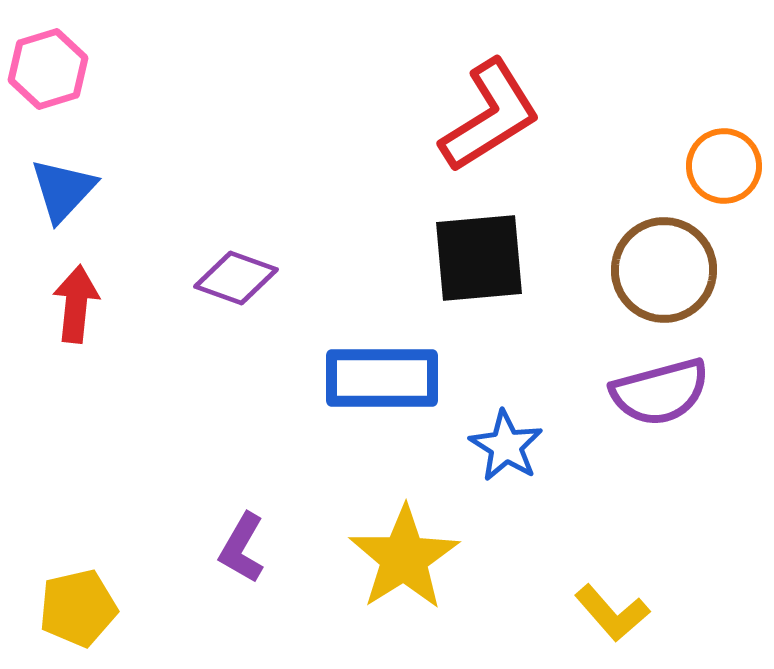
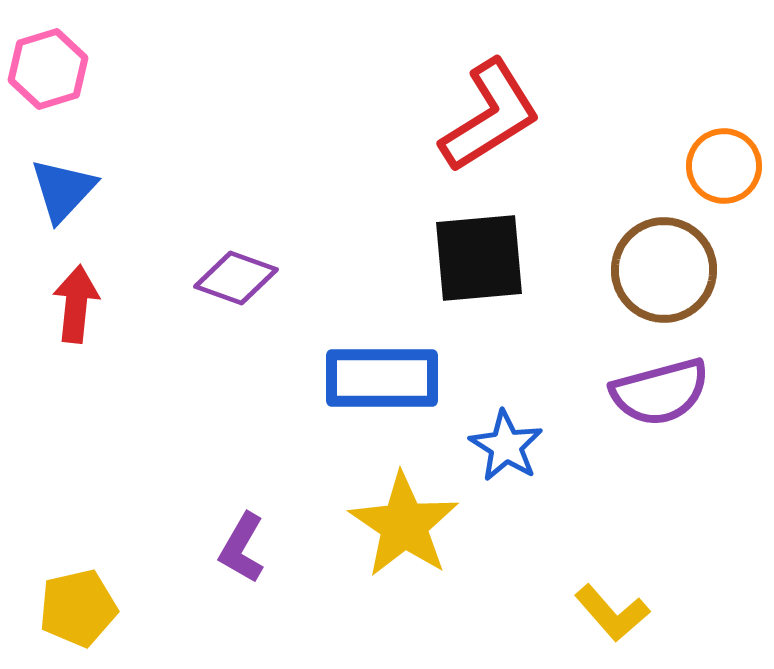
yellow star: moved 33 px up; rotated 6 degrees counterclockwise
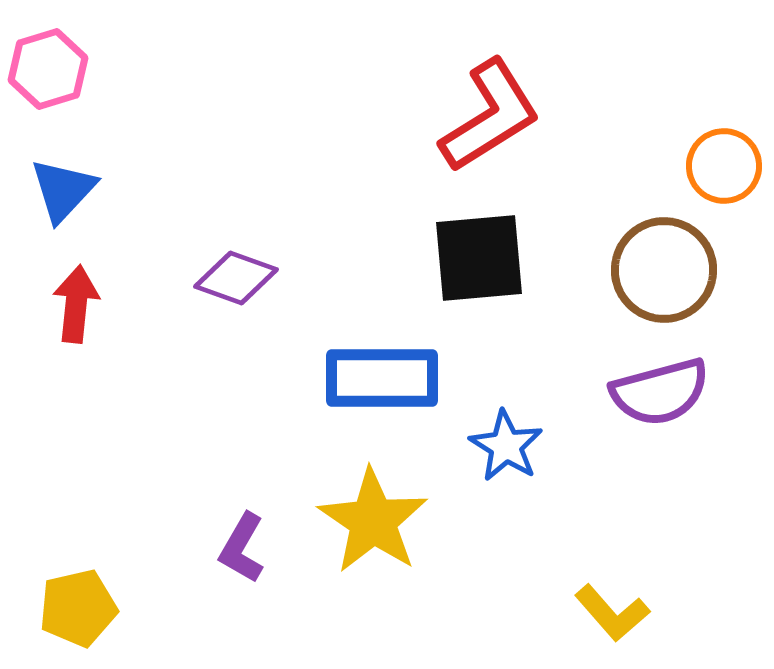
yellow star: moved 31 px left, 4 px up
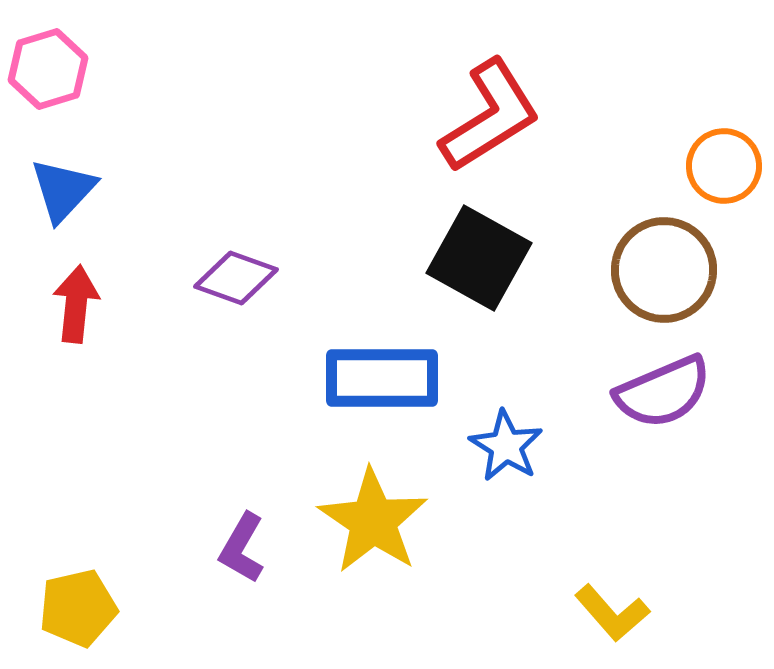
black square: rotated 34 degrees clockwise
purple semicircle: moved 3 px right; rotated 8 degrees counterclockwise
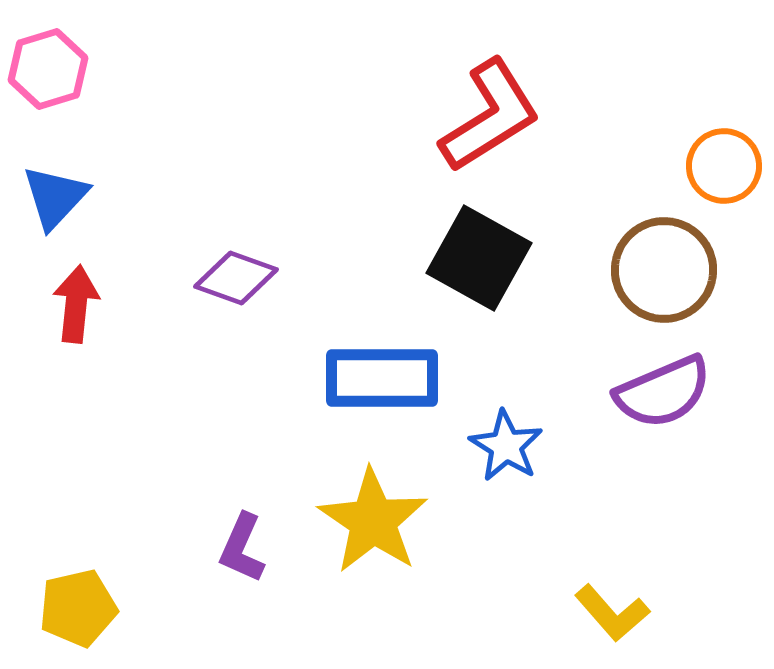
blue triangle: moved 8 px left, 7 px down
purple L-shape: rotated 6 degrees counterclockwise
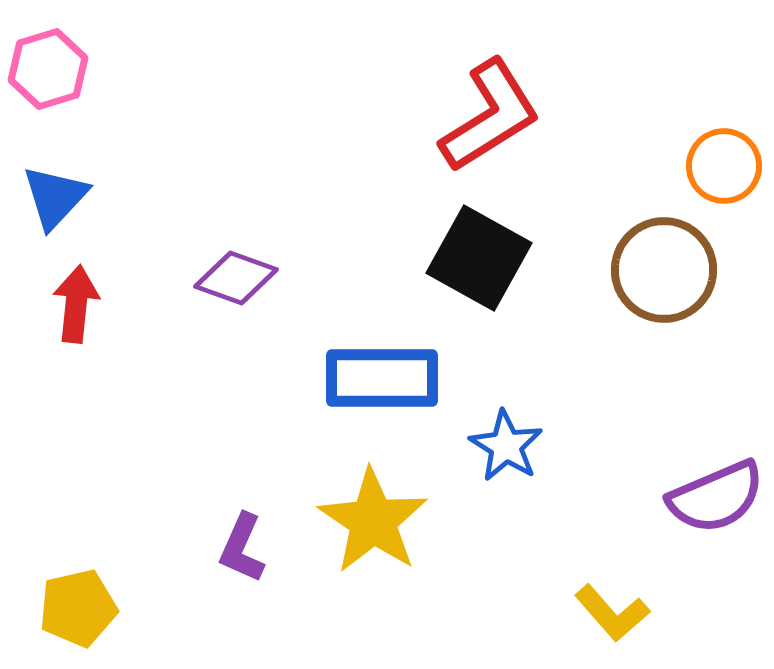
purple semicircle: moved 53 px right, 105 px down
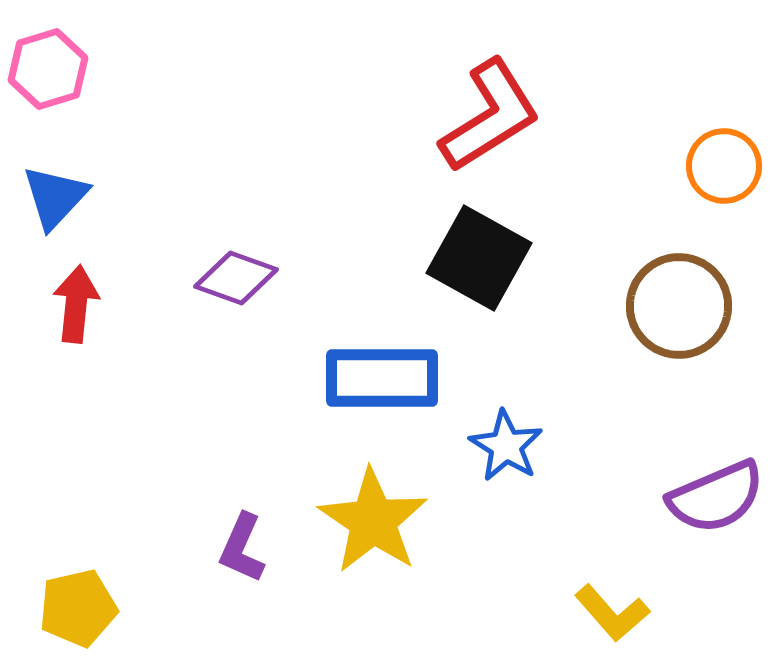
brown circle: moved 15 px right, 36 px down
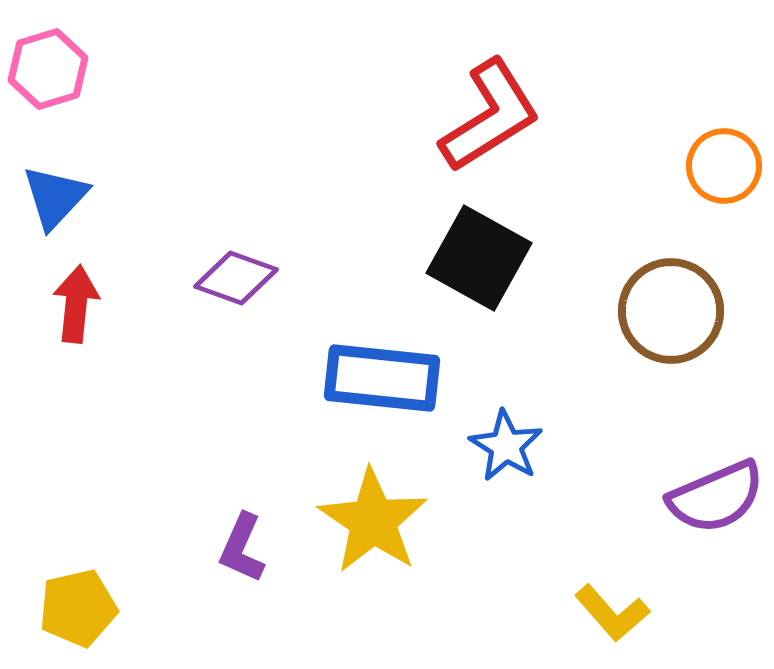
brown circle: moved 8 px left, 5 px down
blue rectangle: rotated 6 degrees clockwise
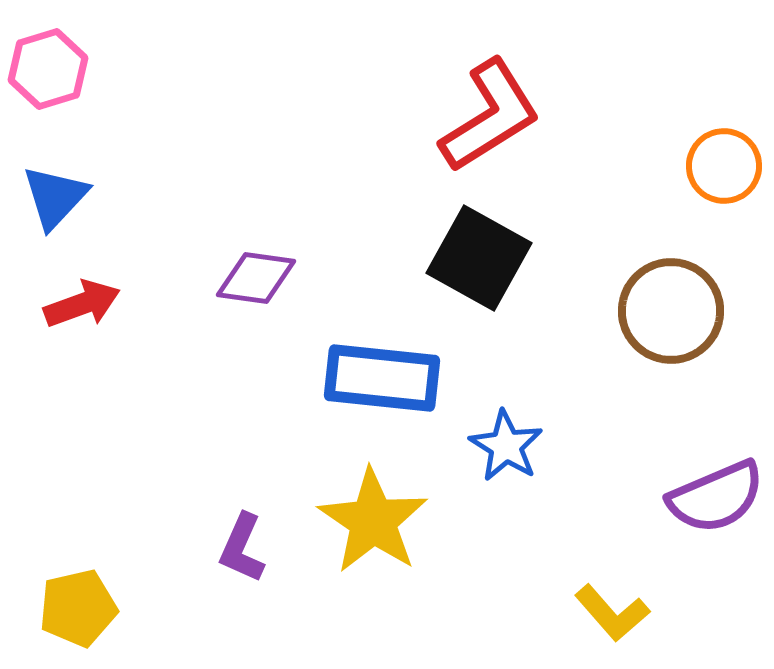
purple diamond: moved 20 px right; rotated 12 degrees counterclockwise
red arrow: moved 6 px right; rotated 64 degrees clockwise
